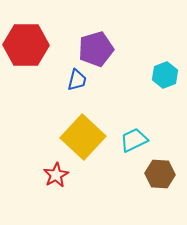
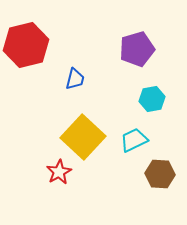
red hexagon: rotated 15 degrees counterclockwise
purple pentagon: moved 41 px right
cyan hexagon: moved 13 px left, 24 px down; rotated 10 degrees clockwise
blue trapezoid: moved 2 px left, 1 px up
red star: moved 3 px right, 3 px up
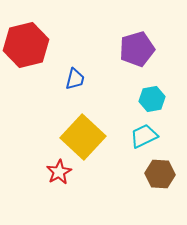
cyan trapezoid: moved 10 px right, 4 px up
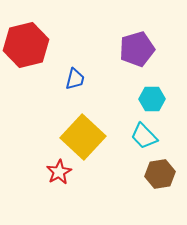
cyan hexagon: rotated 10 degrees clockwise
cyan trapezoid: rotated 108 degrees counterclockwise
brown hexagon: rotated 12 degrees counterclockwise
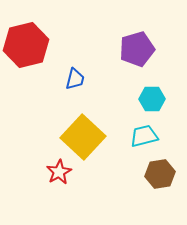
cyan trapezoid: rotated 120 degrees clockwise
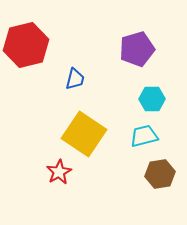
yellow square: moved 1 px right, 3 px up; rotated 9 degrees counterclockwise
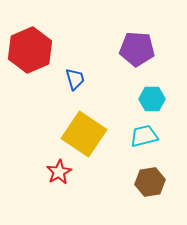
red hexagon: moved 4 px right, 5 px down; rotated 9 degrees counterclockwise
purple pentagon: rotated 20 degrees clockwise
blue trapezoid: rotated 30 degrees counterclockwise
brown hexagon: moved 10 px left, 8 px down
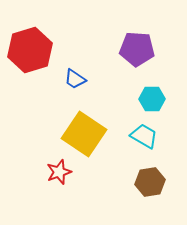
red hexagon: rotated 6 degrees clockwise
blue trapezoid: rotated 140 degrees clockwise
cyan trapezoid: rotated 44 degrees clockwise
red star: rotated 10 degrees clockwise
